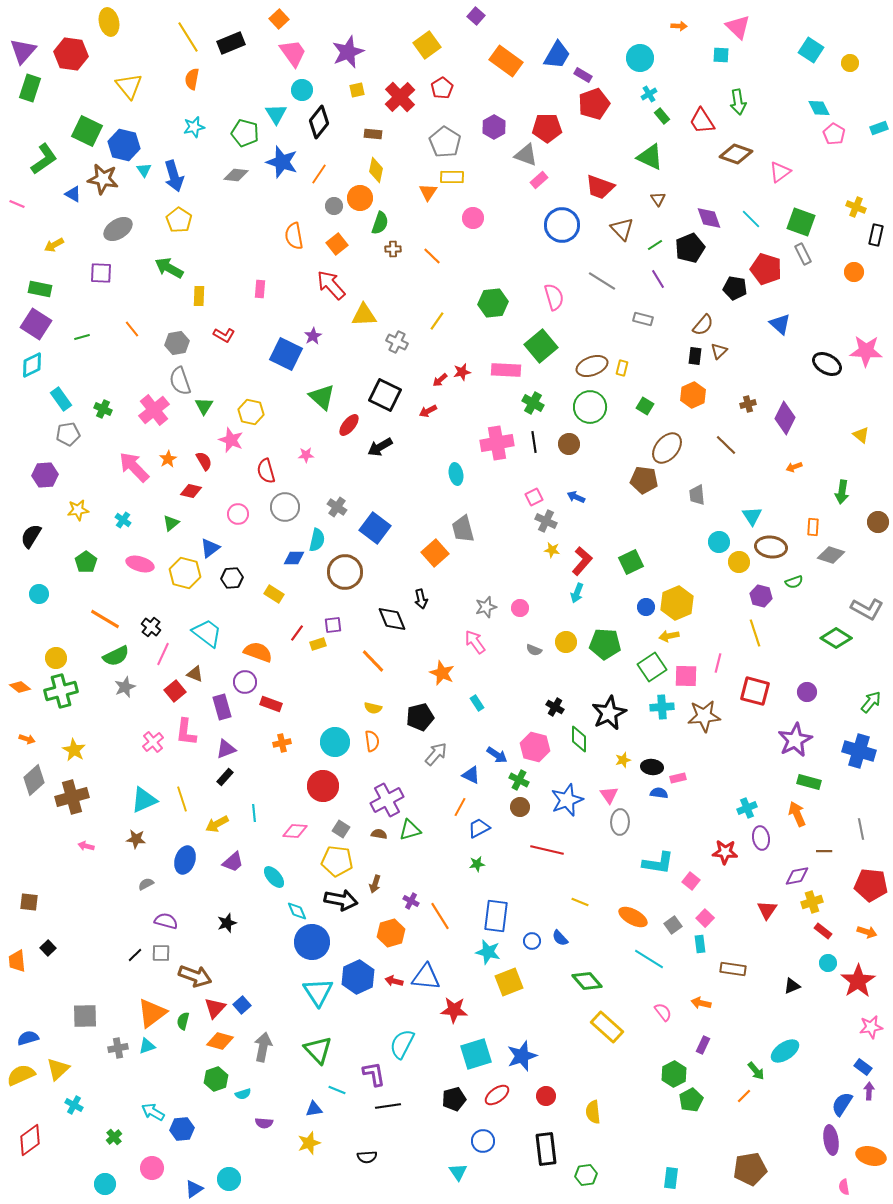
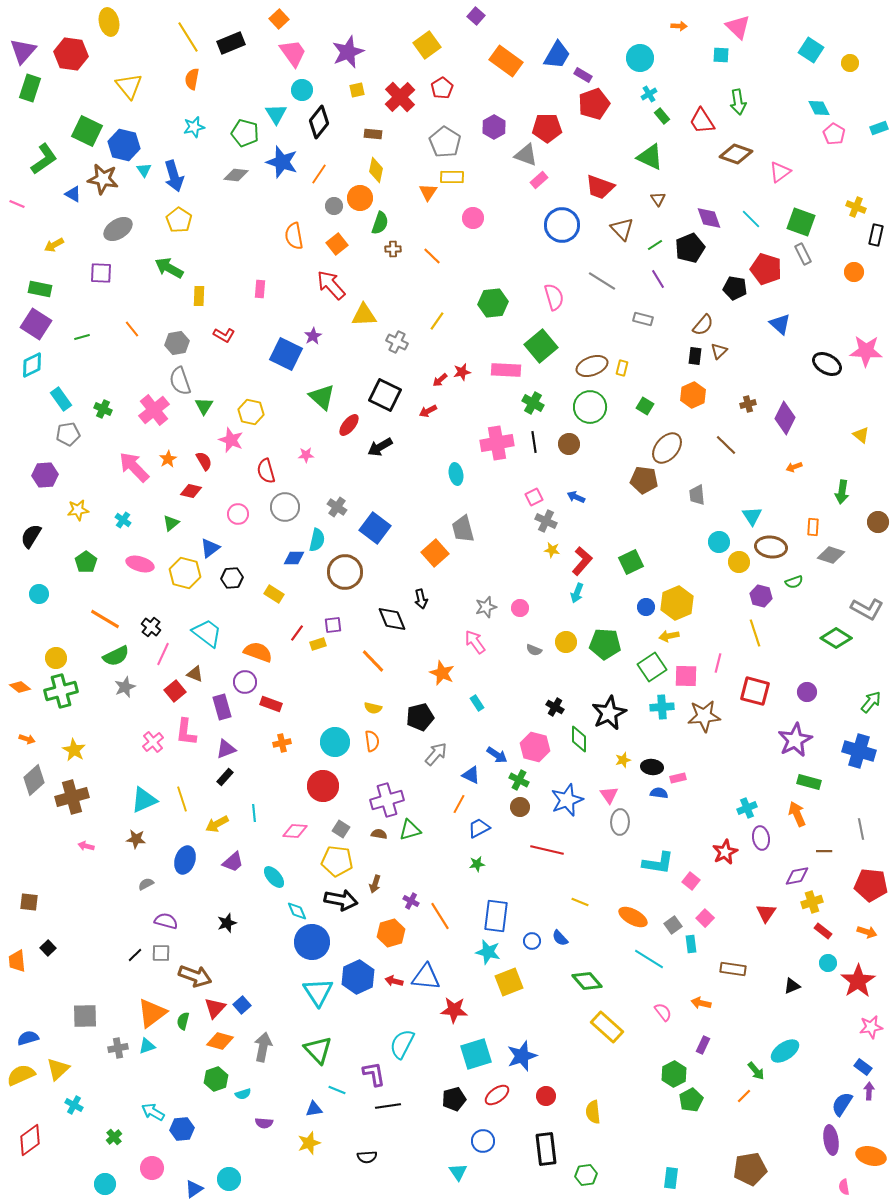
purple cross at (387, 800): rotated 12 degrees clockwise
orange line at (460, 807): moved 1 px left, 3 px up
red star at (725, 852): rotated 30 degrees counterclockwise
red triangle at (767, 910): moved 1 px left, 3 px down
cyan rectangle at (700, 944): moved 9 px left
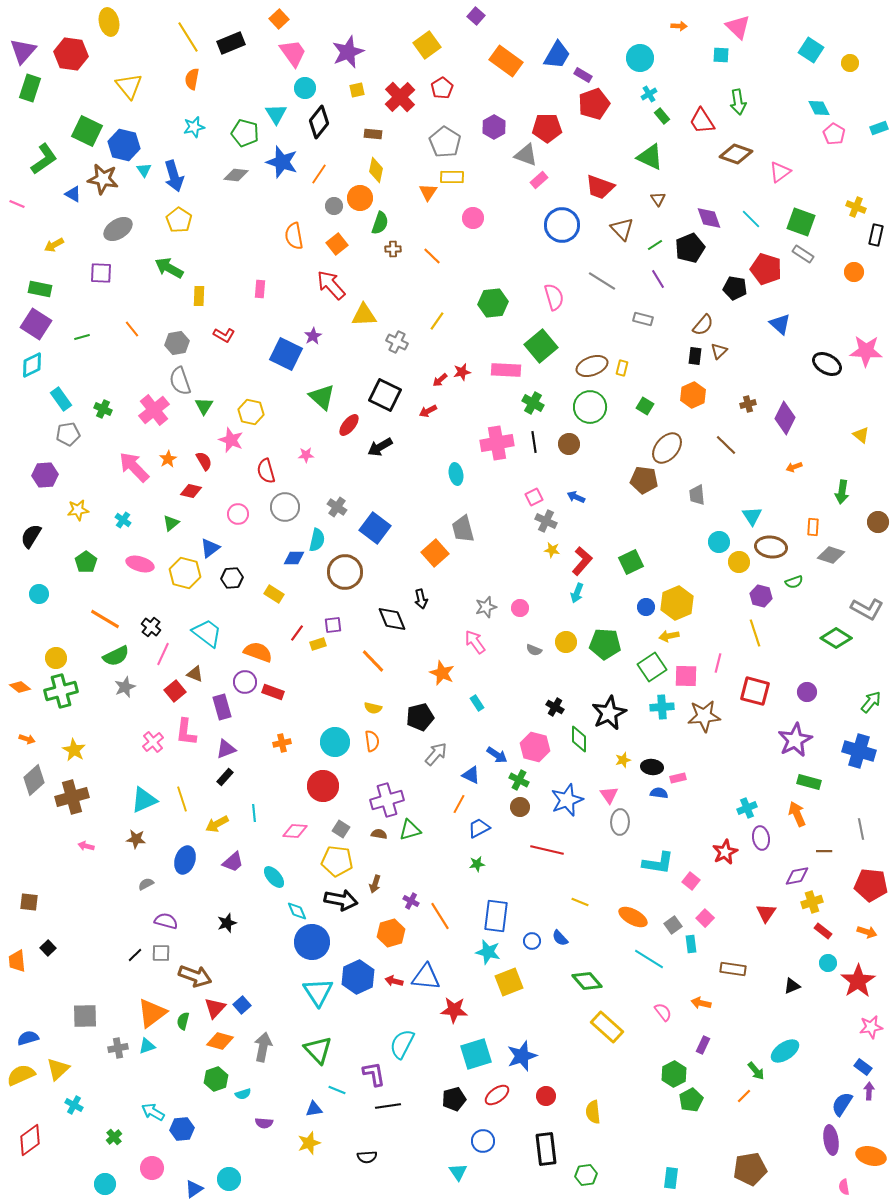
cyan circle at (302, 90): moved 3 px right, 2 px up
gray rectangle at (803, 254): rotated 30 degrees counterclockwise
red rectangle at (271, 704): moved 2 px right, 12 px up
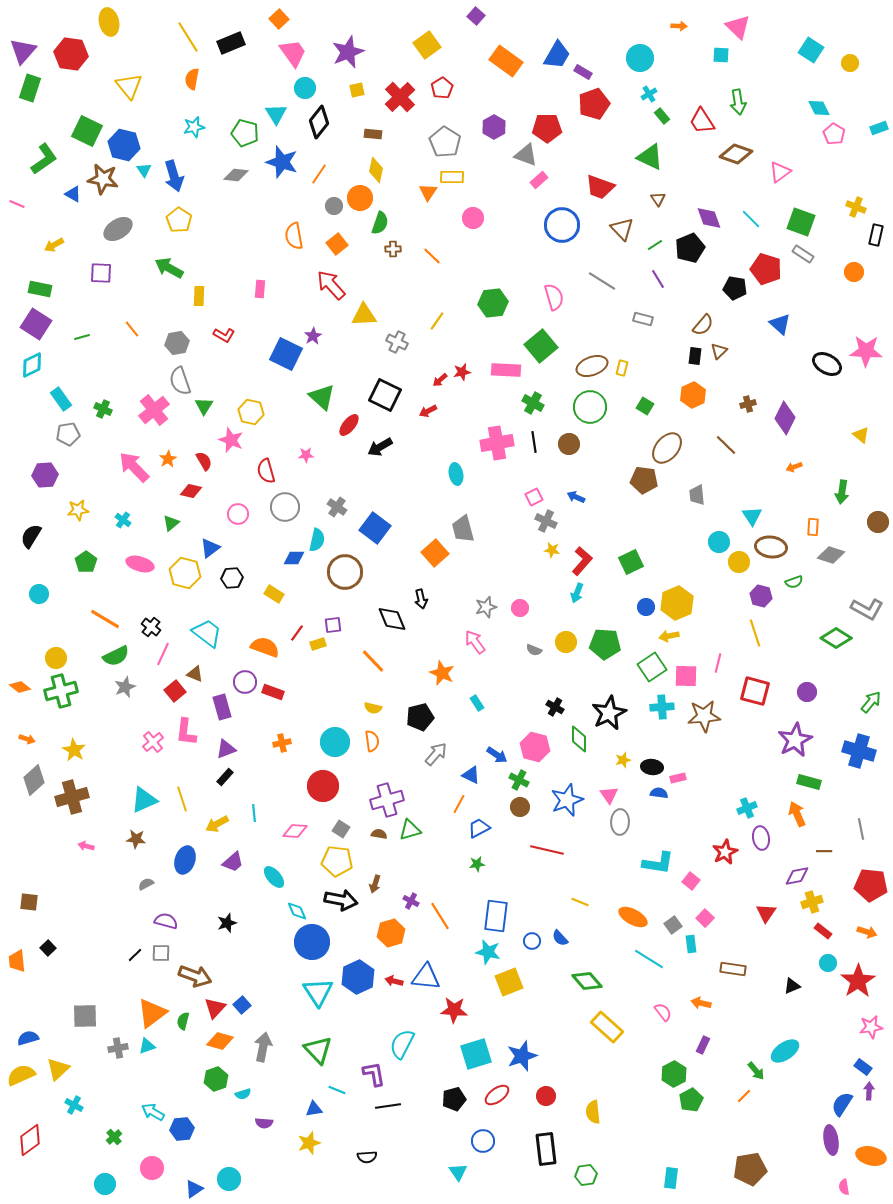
purple rectangle at (583, 75): moved 3 px up
orange semicircle at (258, 652): moved 7 px right, 5 px up
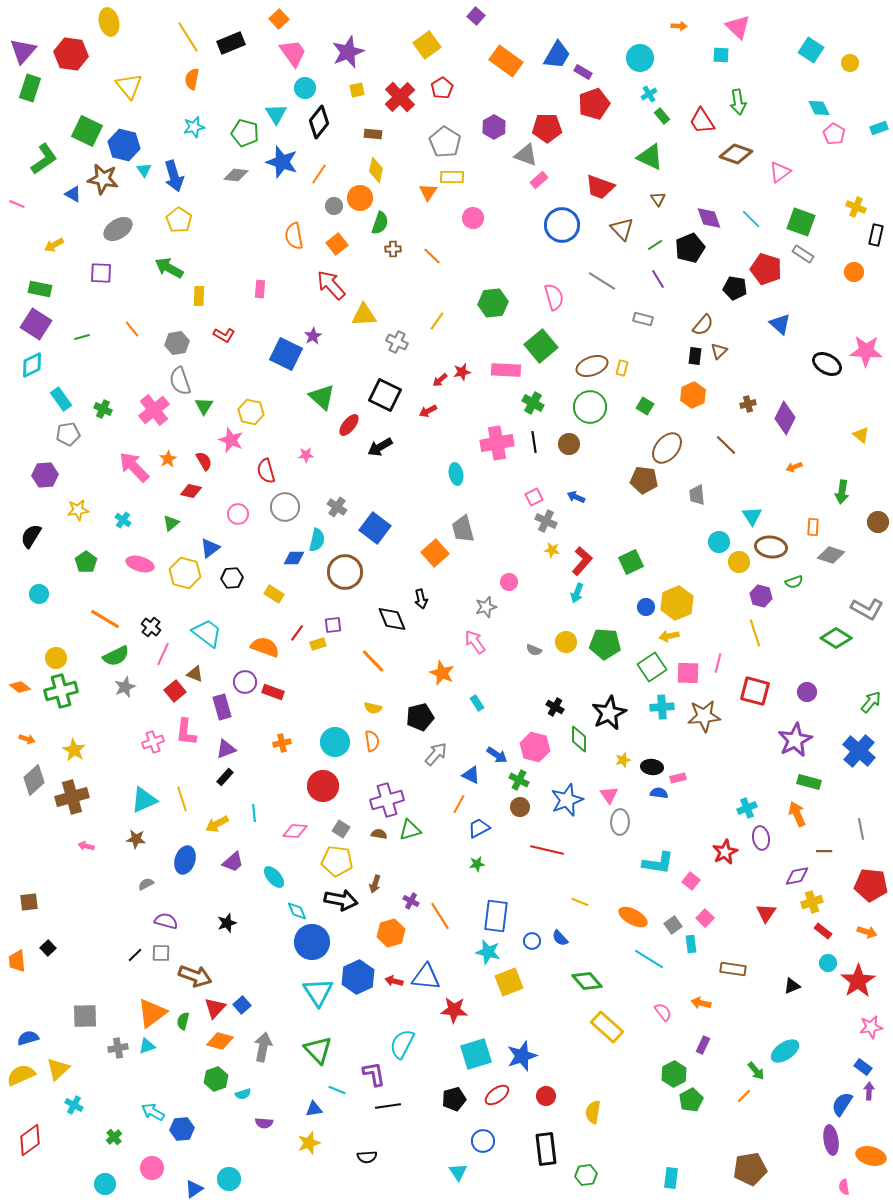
pink circle at (520, 608): moved 11 px left, 26 px up
pink square at (686, 676): moved 2 px right, 3 px up
pink cross at (153, 742): rotated 20 degrees clockwise
blue cross at (859, 751): rotated 24 degrees clockwise
brown square at (29, 902): rotated 12 degrees counterclockwise
yellow semicircle at (593, 1112): rotated 15 degrees clockwise
